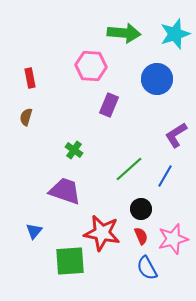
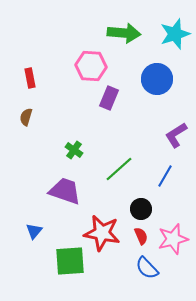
purple rectangle: moved 7 px up
green line: moved 10 px left
blue semicircle: rotated 15 degrees counterclockwise
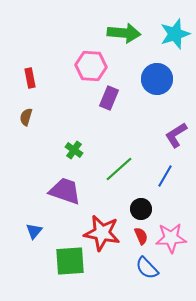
pink star: moved 2 px left, 1 px up; rotated 12 degrees clockwise
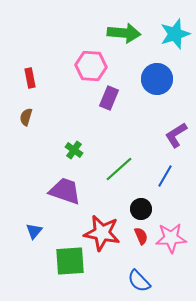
blue semicircle: moved 8 px left, 13 px down
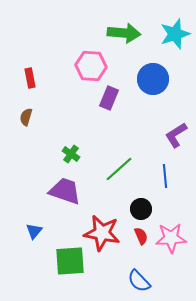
blue circle: moved 4 px left
green cross: moved 3 px left, 4 px down
blue line: rotated 35 degrees counterclockwise
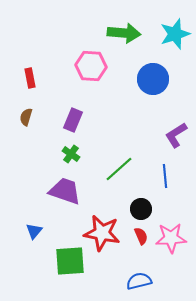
purple rectangle: moved 36 px left, 22 px down
blue semicircle: rotated 120 degrees clockwise
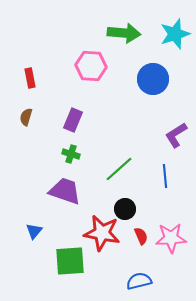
green cross: rotated 18 degrees counterclockwise
black circle: moved 16 px left
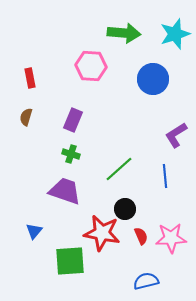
blue semicircle: moved 7 px right
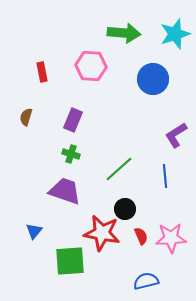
red rectangle: moved 12 px right, 6 px up
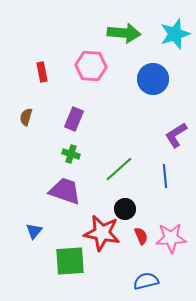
purple rectangle: moved 1 px right, 1 px up
